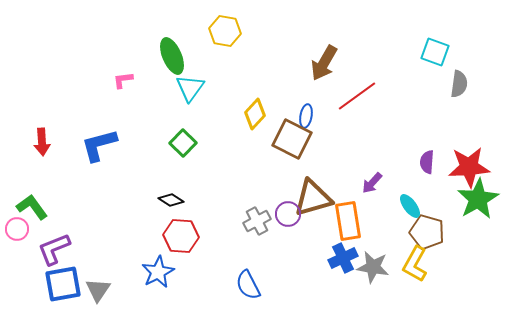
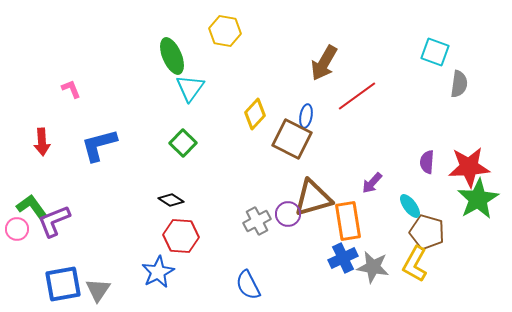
pink L-shape: moved 52 px left, 9 px down; rotated 75 degrees clockwise
purple L-shape: moved 28 px up
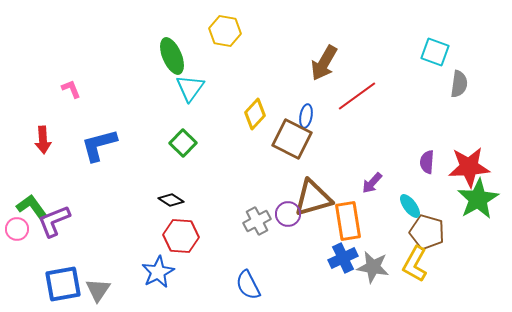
red arrow: moved 1 px right, 2 px up
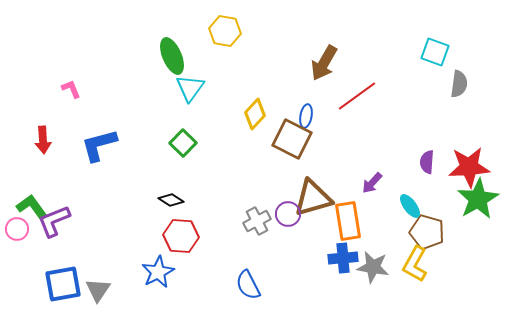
blue cross: rotated 20 degrees clockwise
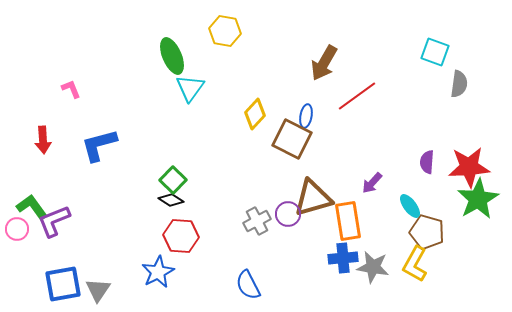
green square: moved 10 px left, 37 px down
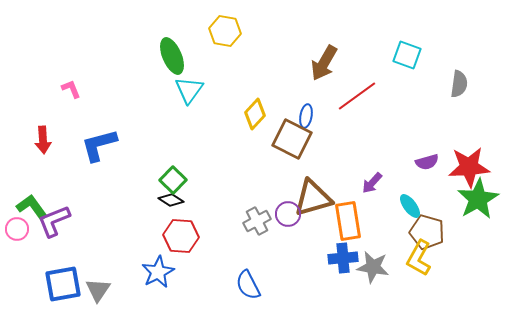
cyan square: moved 28 px left, 3 px down
cyan triangle: moved 1 px left, 2 px down
purple semicircle: rotated 110 degrees counterclockwise
yellow L-shape: moved 4 px right, 6 px up
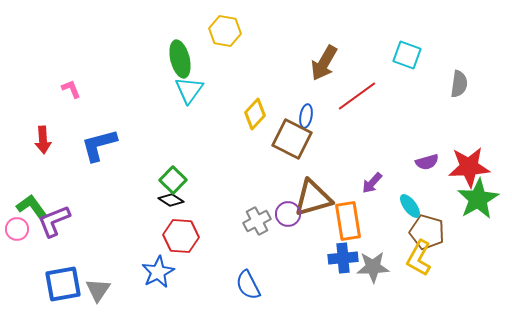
green ellipse: moved 8 px right, 3 px down; rotated 9 degrees clockwise
gray star: rotated 12 degrees counterclockwise
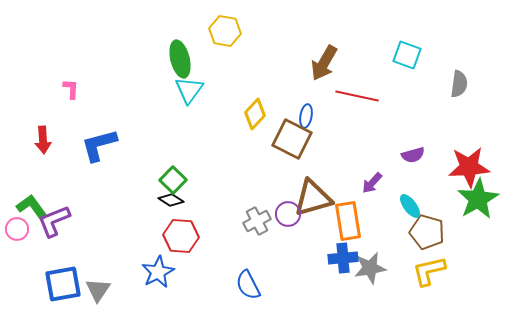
pink L-shape: rotated 25 degrees clockwise
red line: rotated 48 degrees clockwise
purple semicircle: moved 14 px left, 7 px up
yellow L-shape: moved 10 px right, 13 px down; rotated 48 degrees clockwise
gray star: moved 3 px left, 1 px down; rotated 8 degrees counterclockwise
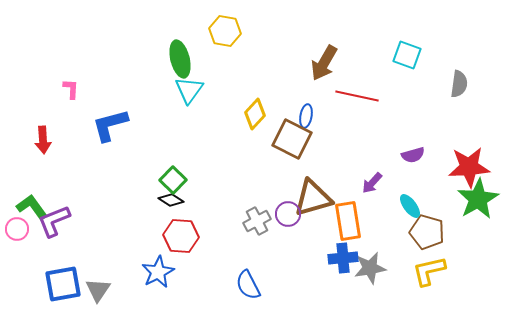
blue L-shape: moved 11 px right, 20 px up
